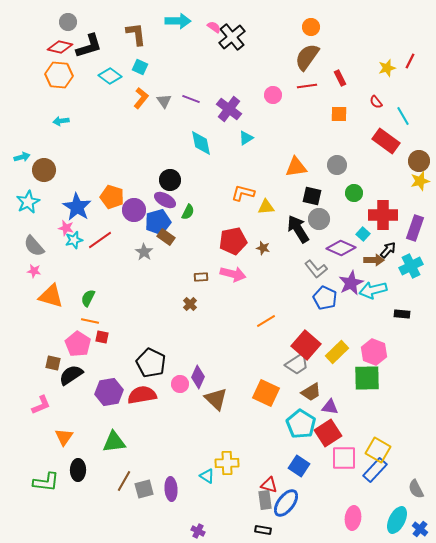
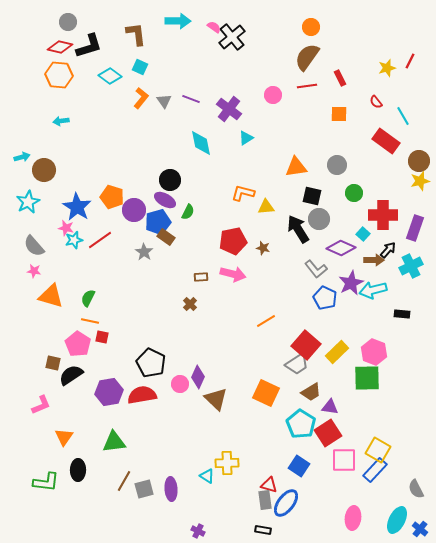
pink square at (344, 458): moved 2 px down
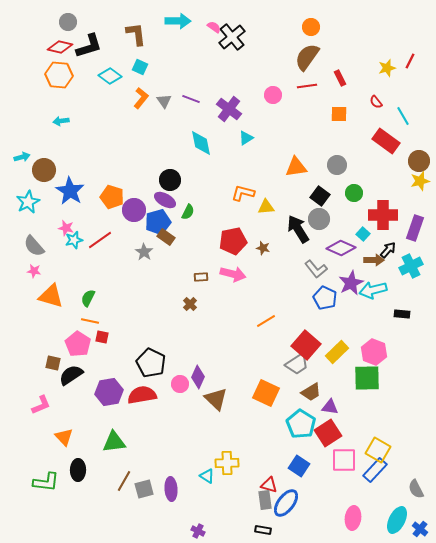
black square at (312, 196): moved 8 px right; rotated 24 degrees clockwise
blue star at (77, 207): moved 7 px left, 16 px up
orange triangle at (64, 437): rotated 18 degrees counterclockwise
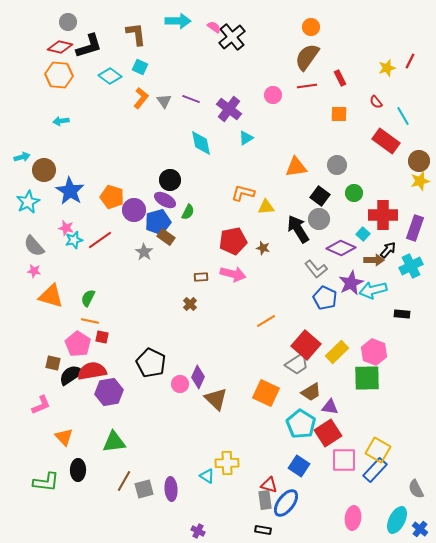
red semicircle at (142, 395): moved 50 px left, 24 px up
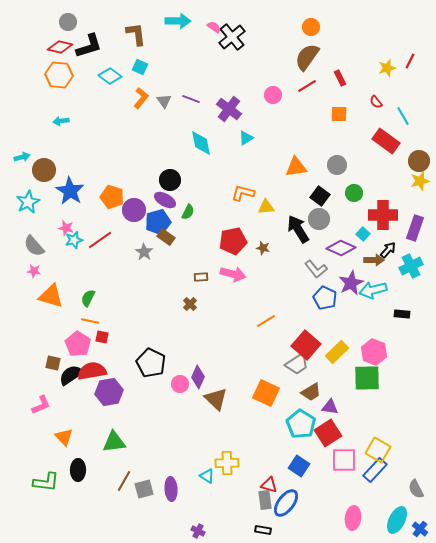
red line at (307, 86): rotated 24 degrees counterclockwise
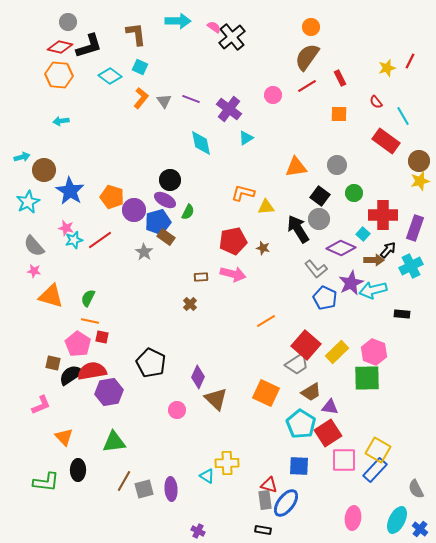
pink circle at (180, 384): moved 3 px left, 26 px down
blue square at (299, 466): rotated 30 degrees counterclockwise
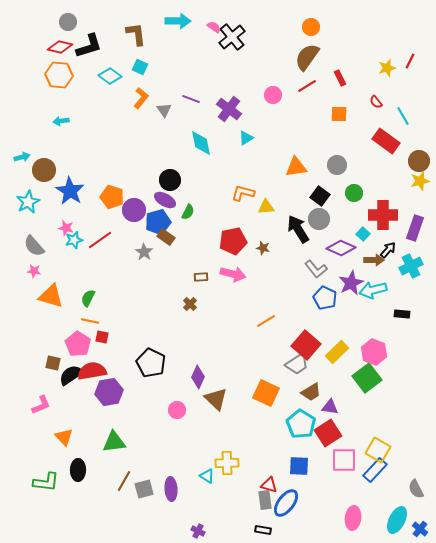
gray triangle at (164, 101): moved 9 px down
green square at (367, 378): rotated 36 degrees counterclockwise
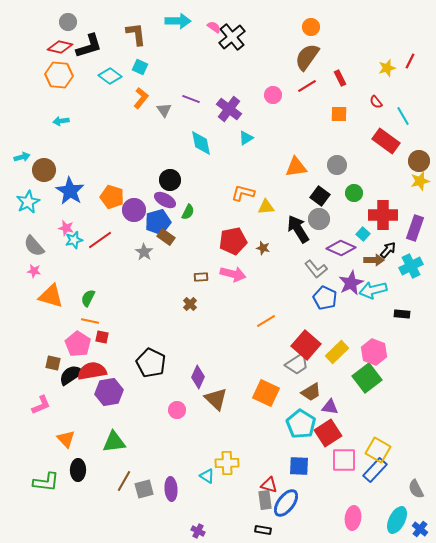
orange triangle at (64, 437): moved 2 px right, 2 px down
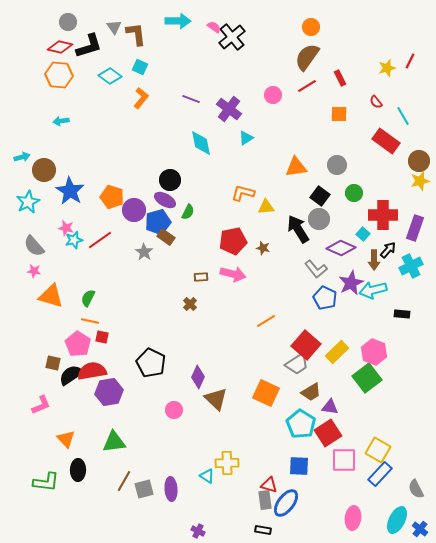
gray triangle at (164, 110): moved 50 px left, 83 px up
brown arrow at (374, 260): rotated 90 degrees clockwise
pink circle at (177, 410): moved 3 px left
blue rectangle at (375, 470): moved 5 px right, 4 px down
